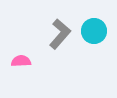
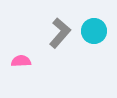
gray L-shape: moved 1 px up
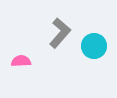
cyan circle: moved 15 px down
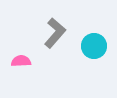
gray L-shape: moved 5 px left
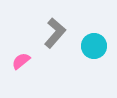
pink semicircle: rotated 36 degrees counterclockwise
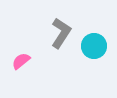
gray L-shape: moved 6 px right; rotated 8 degrees counterclockwise
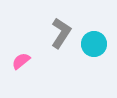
cyan circle: moved 2 px up
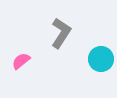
cyan circle: moved 7 px right, 15 px down
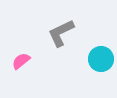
gray L-shape: rotated 148 degrees counterclockwise
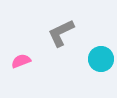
pink semicircle: rotated 18 degrees clockwise
